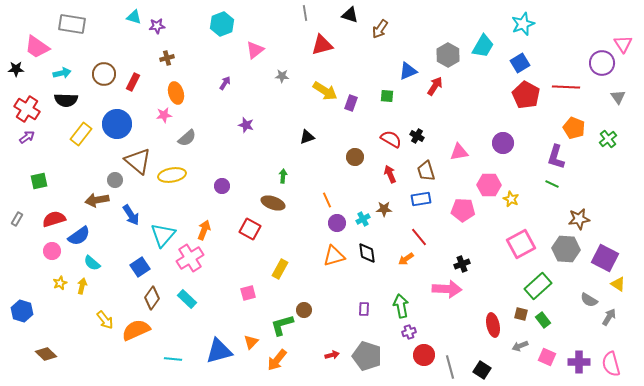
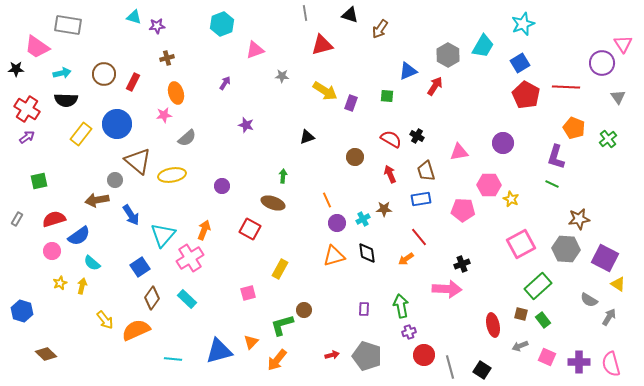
gray rectangle at (72, 24): moved 4 px left, 1 px down
pink triangle at (255, 50): rotated 18 degrees clockwise
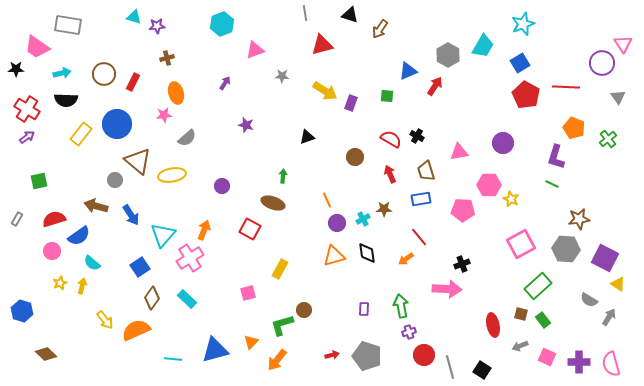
brown arrow at (97, 200): moved 1 px left, 6 px down; rotated 25 degrees clockwise
blue triangle at (219, 351): moved 4 px left, 1 px up
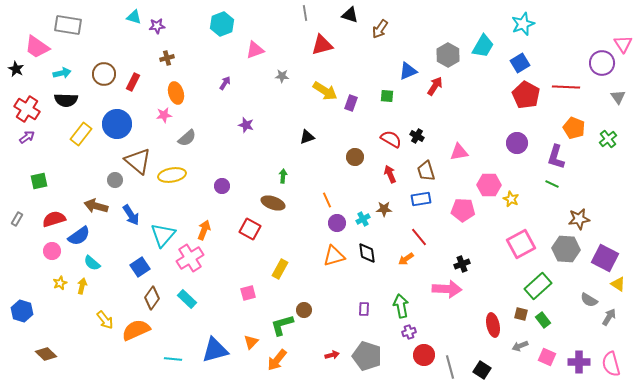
black star at (16, 69): rotated 28 degrees clockwise
purple circle at (503, 143): moved 14 px right
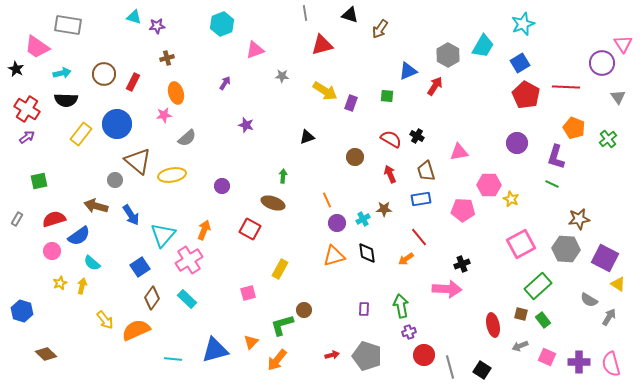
pink cross at (190, 258): moved 1 px left, 2 px down
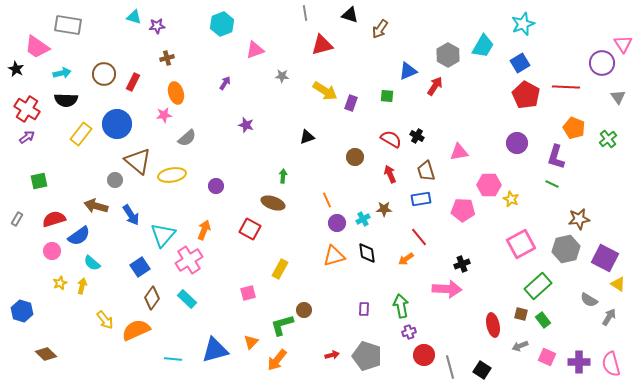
purple circle at (222, 186): moved 6 px left
gray hexagon at (566, 249): rotated 16 degrees counterclockwise
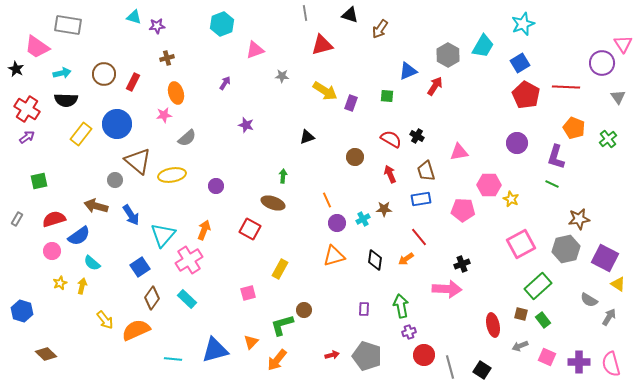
black diamond at (367, 253): moved 8 px right, 7 px down; rotated 15 degrees clockwise
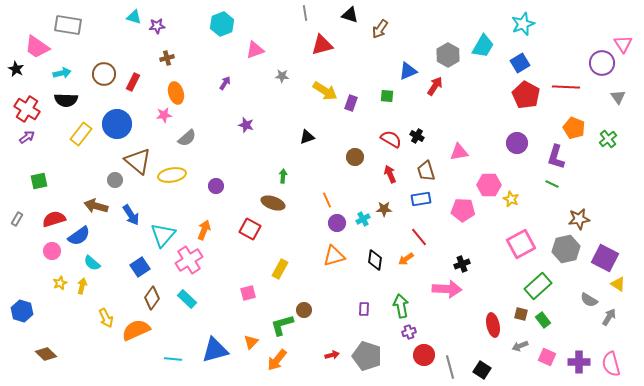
yellow arrow at (105, 320): moved 1 px right, 2 px up; rotated 12 degrees clockwise
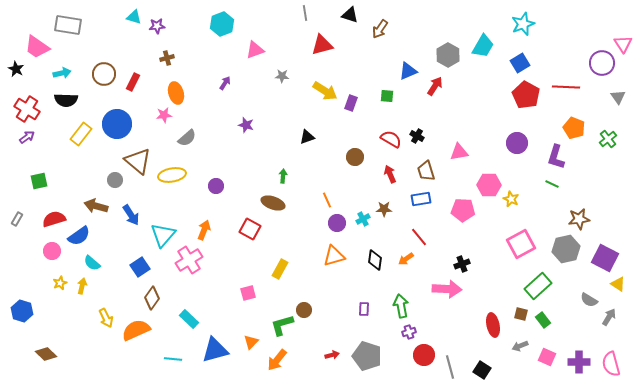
cyan rectangle at (187, 299): moved 2 px right, 20 px down
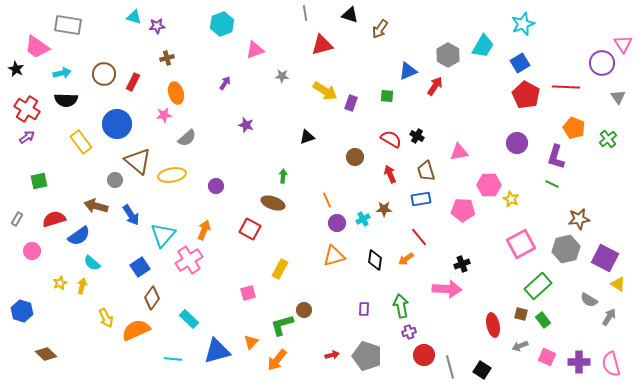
yellow rectangle at (81, 134): moved 8 px down; rotated 75 degrees counterclockwise
pink circle at (52, 251): moved 20 px left
blue triangle at (215, 350): moved 2 px right, 1 px down
